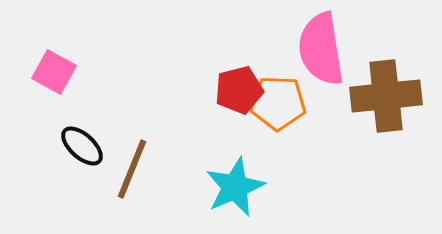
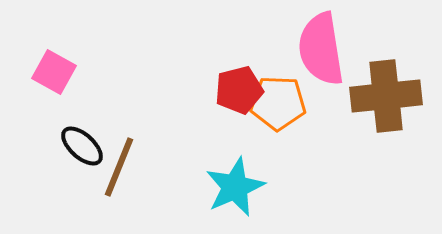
brown line: moved 13 px left, 2 px up
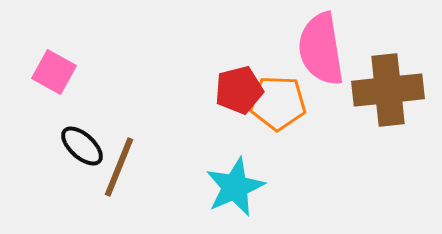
brown cross: moved 2 px right, 6 px up
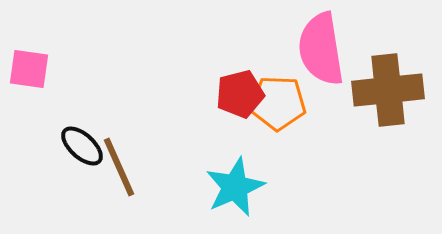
pink square: moved 25 px left, 3 px up; rotated 21 degrees counterclockwise
red pentagon: moved 1 px right, 4 px down
brown line: rotated 46 degrees counterclockwise
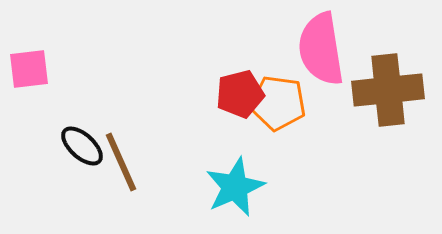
pink square: rotated 15 degrees counterclockwise
orange pentagon: rotated 6 degrees clockwise
brown line: moved 2 px right, 5 px up
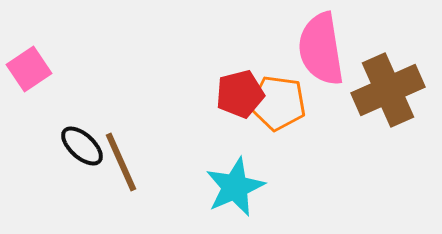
pink square: rotated 27 degrees counterclockwise
brown cross: rotated 18 degrees counterclockwise
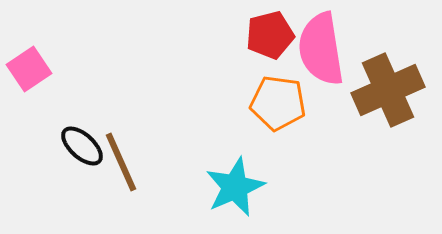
red pentagon: moved 30 px right, 59 px up
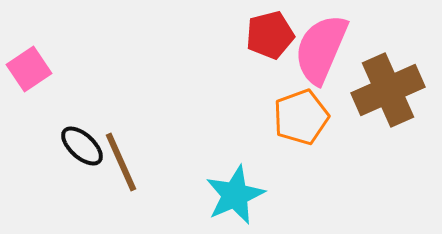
pink semicircle: rotated 32 degrees clockwise
orange pentagon: moved 23 px right, 14 px down; rotated 28 degrees counterclockwise
cyan star: moved 8 px down
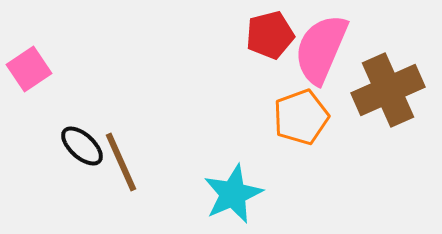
cyan star: moved 2 px left, 1 px up
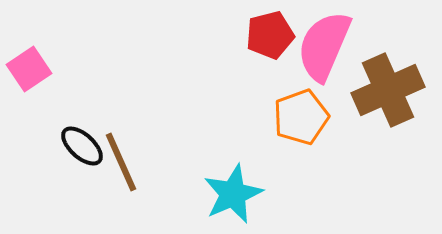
pink semicircle: moved 3 px right, 3 px up
